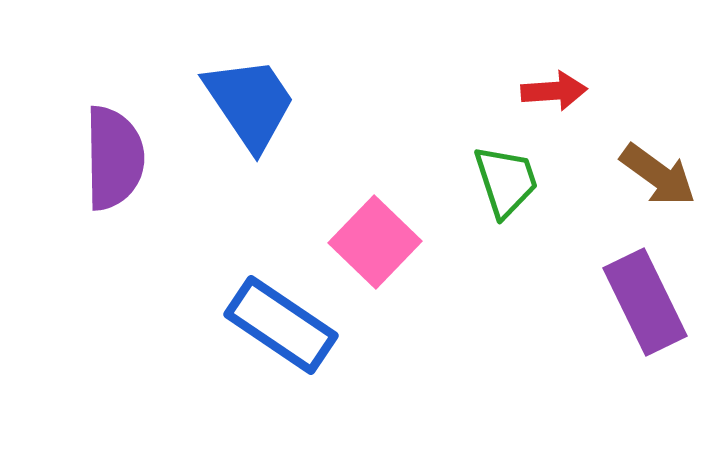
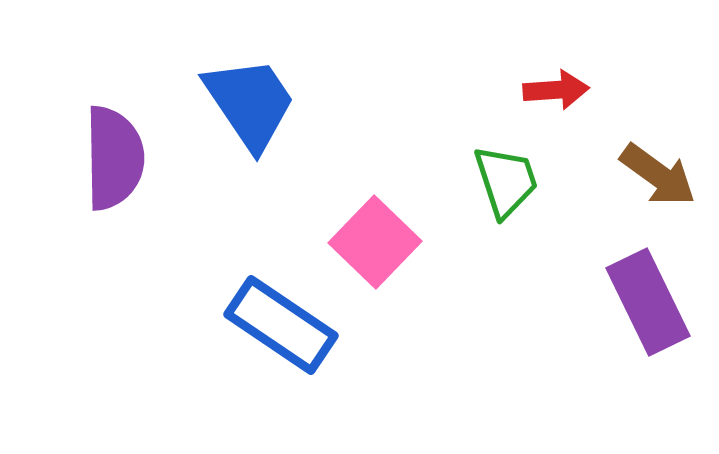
red arrow: moved 2 px right, 1 px up
purple rectangle: moved 3 px right
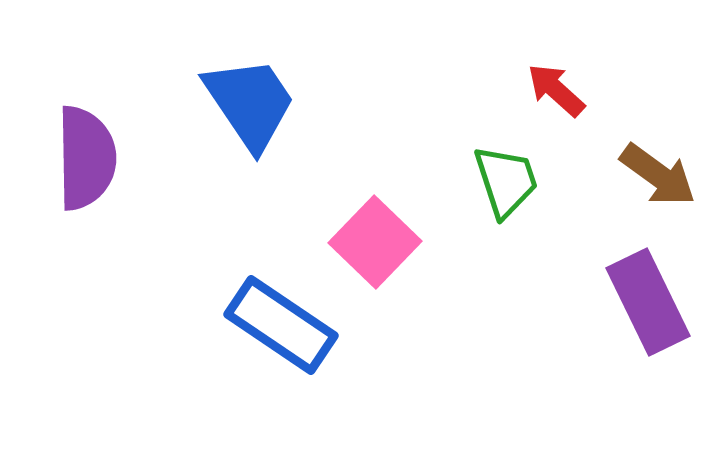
red arrow: rotated 134 degrees counterclockwise
purple semicircle: moved 28 px left
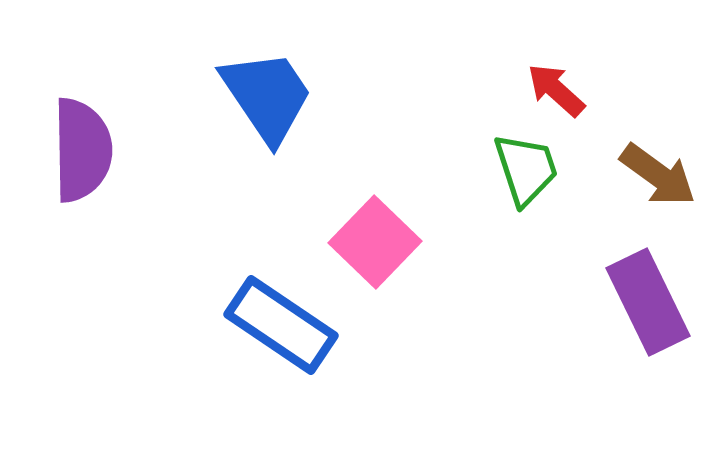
blue trapezoid: moved 17 px right, 7 px up
purple semicircle: moved 4 px left, 8 px up
green trapezoid: moved 20 px right, 12 px up
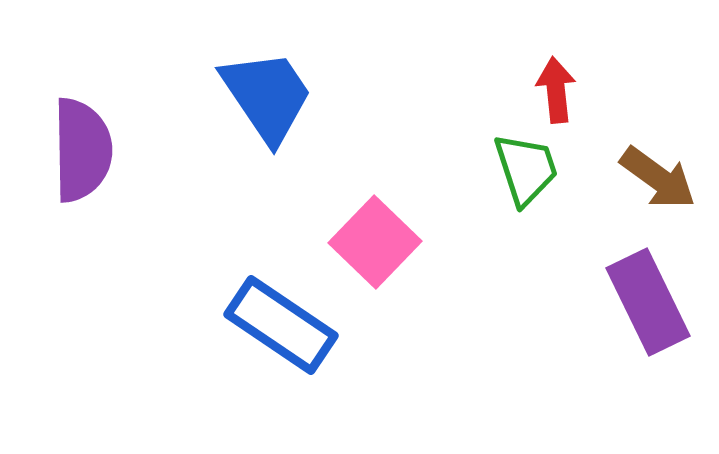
red arrow: rotated 42 degrees clockwise
brown arrow: moved 3 px down
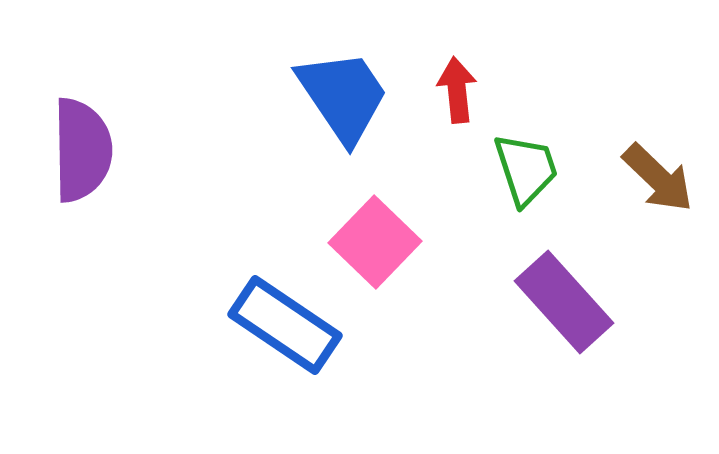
red arrow: moved 99 px left
blue trapezoid: moved 76 px right
brown arrow: rotated 8 degrees clockwise
purple rectangle: moved 84 px left; rotated 16 degrees counterclockwise
blue rectangle: moved 4 px right
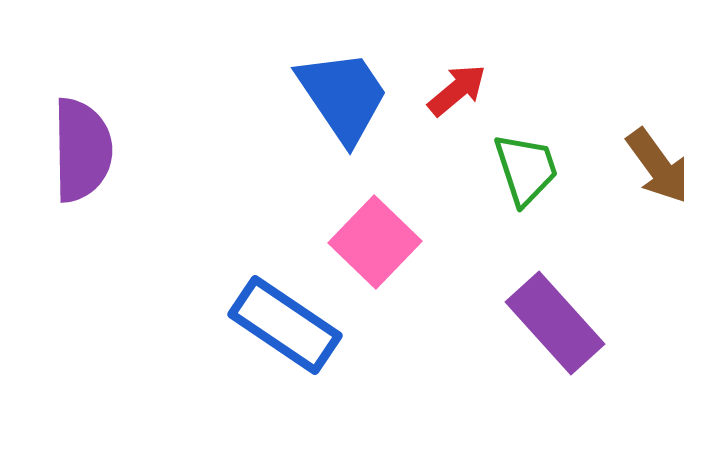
red arrow: rotated 56 degrees clockwise
brown arrow: moved 12 px up; rotated 10 degrees clockwise
purple rectangle: moved 9 px left, 21 px down
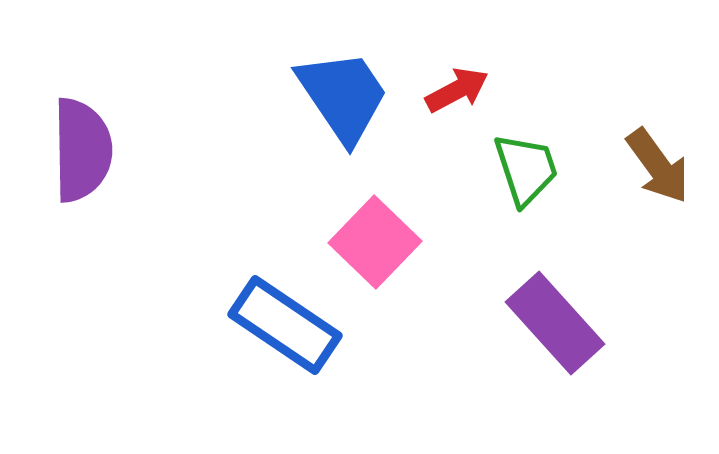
red arrow: rotated 12 degrees clockwise
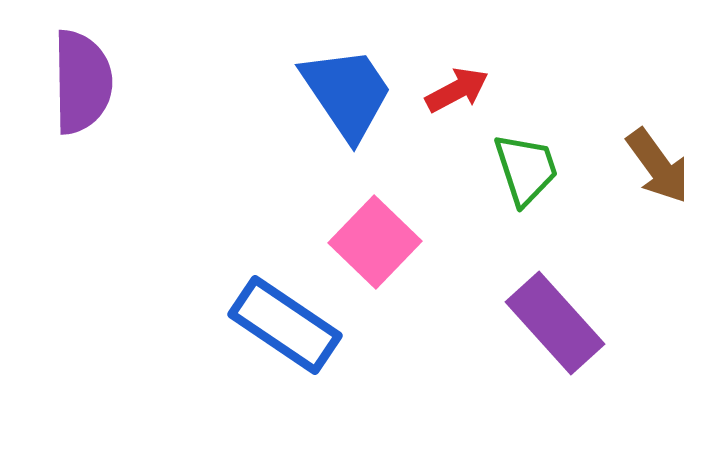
blue trapezoid: moved 4 px right, 3 px up
purple semicircle: moved 68 px up
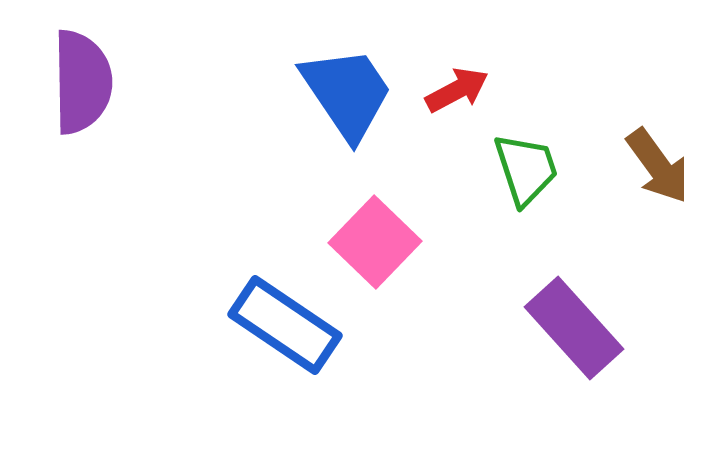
purple rectangle: moved 19 px right, 5 px down
